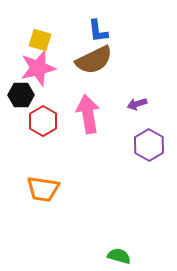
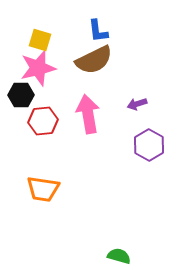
red hexagon: rotated 24 degrees clockwise
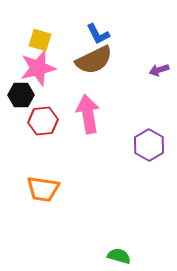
blue L-shape: moved 3 px down; rotated 20 degrees counterclockwise
purple arrow: moved 22 px right, 34 px up
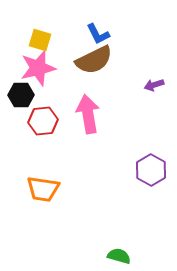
purple arrow: moved 5 px left, 15 px down
purple hexagon: moved 2 px right, 25 px down
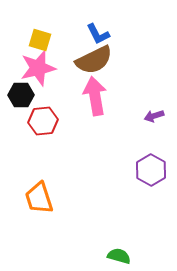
purple arrow: moved 31 px down
pink arrow: moved 7 px right, 18 px up
orange trapezoid: moved 4 px left, 9 px down; rotated 64 degrees clockwise
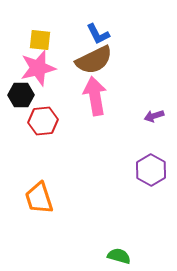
yellow square: rotated 10 degrees counterclockwise
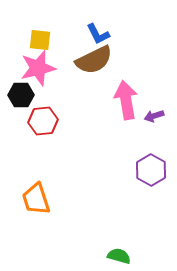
pink arrow: moved 31 px right, 4 px down
orange trapezoid: moved 3 px left, 1 px down
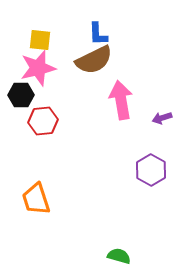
blue L-shape: rotated 25 degrees clockwise
pink arrow: moved 5 px left
purple arrow: moved 8 px right, 2 px down
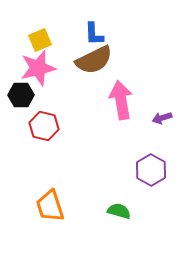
blue L-shape: moved 4 px left
yellow square: rotated 30 degrees counterclockwise
red hexagon: moved 1 px right, 5 px down; rotated 20 degrees clockwise
orange trapezoid: moved 14 px right, 7 px down
green semicircle: moved 45 px up
